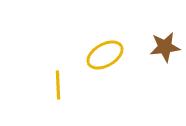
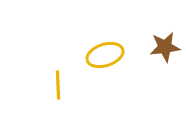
yellow ellipse: rotated 12 degrees clockwise
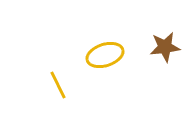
yellow line: rotated 24 degrees counterclockwise
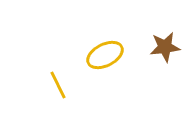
yellow ellipse: rotated 9 degrees counterclockwise
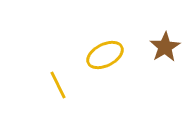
brown star: rotated 24 degrees counterclockwise
